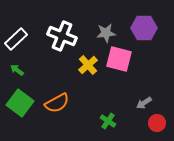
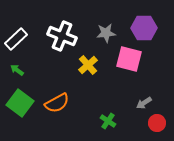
pink square: moved 10 px right
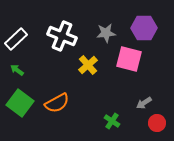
green cross: moved 4 px right
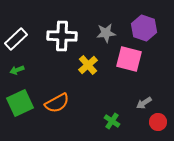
purple hexagon: rotated 20 degrees clockwise
white cross: rotated 20 degrees counterclockwise
green arrow: rotated 56 degrees counterclockwise
green square: rotated 28 degrees clockwise
red circle: moved 1 px right, 1 px up
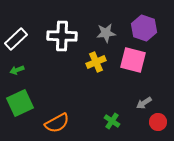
pink square: moved 4 px right, 1 px down
yellow cross: moved 8 px right, 3 px up; rotated 18 degrees clockwise
orange semicircle: moved 20 px down
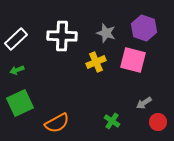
gray star: rotated 24 degrees clockwise
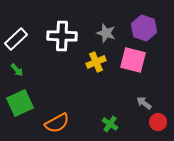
green arrow: rotated 112 degrees counterclockwise
gray arrow: rotated 70 degrees clockwise
green cross: moved 2 px left, 3 px down
